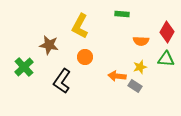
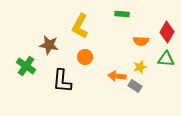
green cross: moved 2 px right, 1 px up; rotated 12 degrees counterclockwise
black L-shape: rotated 30 degrees counterclockwise
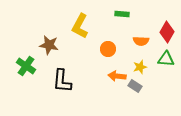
orange circle: moved 23 px right, 8 px up
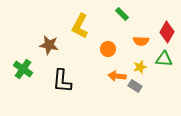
green rectangle: rotated 40 degrees clockwise
green triangle: moved 2 px left
green cross: moved 3 px left, 3 px down
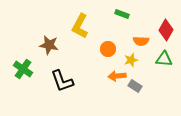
green rectangle: rotated 24 degrees counterclockwise
red diamond: moved 1 px left, 2 px up
yellow star: moved 9 px left, 7 px up
orange arrow: rotated 12 degrees counterclockwise
black L-shape: rotated 25 degrees counterclockwise
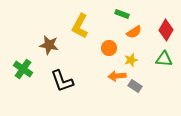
orange semicircle: moved 7 px left, 9 px up; rotated 35 degrees counterclockwise
orange circle: moved 1 px right, 1 px up
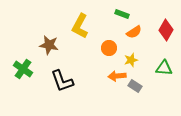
green triangle: moved 9 px down
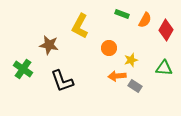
orange semicircle: moved 11 px right, 12 px up; rotated 28 degrees counterclockwise
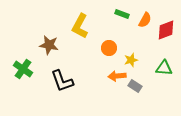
red diamond: rotated 40 degrees clockwise
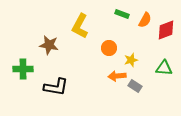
green cross: rotated 36 degrees counterclockwise
black L-shape: moved 6 px left, 6 px down; rotated 60 degrees counterclockwise
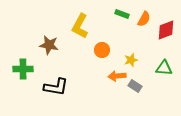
orange semicircle: moved 1 px left, 1 px up
orange circle: moved 7 px left, 2 px down
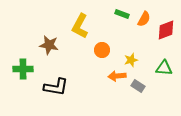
gray rectangle: moved 3 px right
